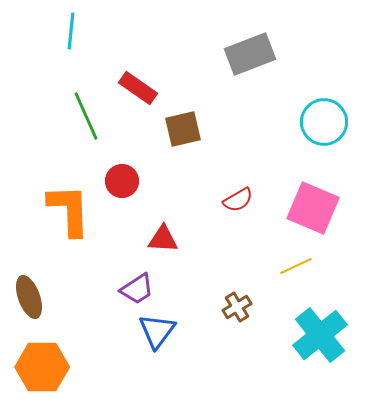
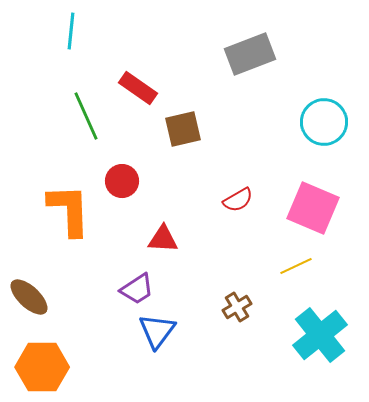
brown ellipse: rotated 27 degrees counterclockwise
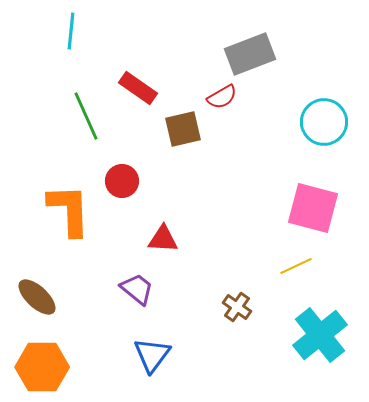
red semicircle: moved 16 px left, 103 px up
pink square: rotated 8 degrees counterclockwise
purple trapezoid: rotated 108 degrees counterclockwise
brown ellipse: moved 8 px right
brown cross: rotated 24 degrees counterclockwise
blue triangle: moved 5 px left, 24 px down
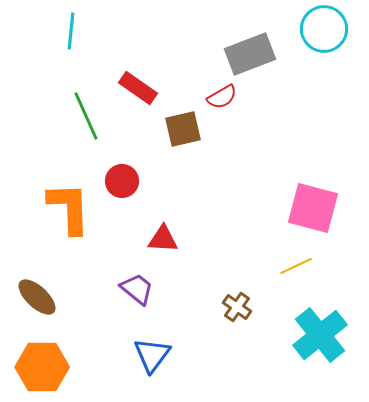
cyan circle: moved 93 px up
orange L-shape: moved 2 px up
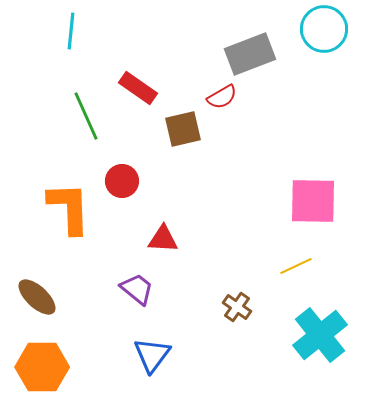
pink square: moved 7 px up; rotated 14 degrees counterclockwise
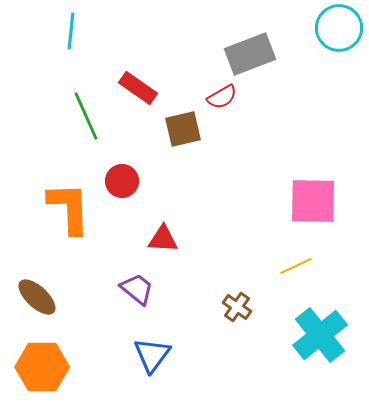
cyan circle: moved 15 px right, 1 px up
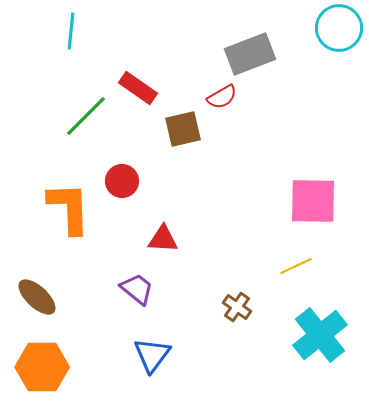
green line: rotated 69 degrees clockwise
